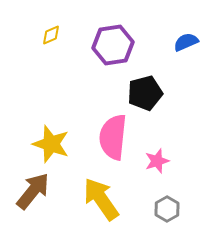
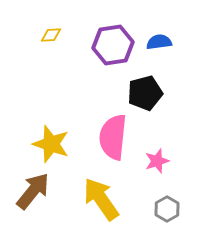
yellow diamond: rotated 20 degrees clockwise
blue semicircle: moved 27 px left; rotated 15 degrees clockwise
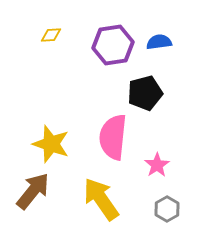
pink star: moved 4 px down; rotated 15 degrees counterclockwise
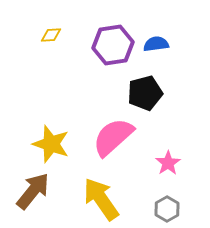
blue semicircle: moved 3 px left, 2 px down
pink semicircle: rotated 42 degrees clockwise
pink star: moved 11 px right, 2 px up
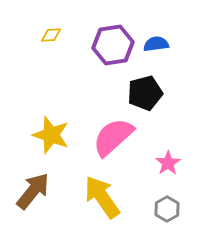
yellow star: moved 9 px up
yellow arrow: moved 1 px right, 2 px up
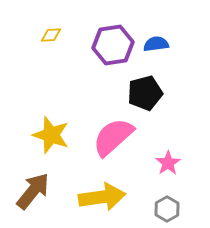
yellow arrow: rotated 117 degrees clockwise
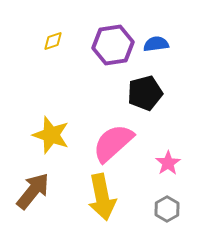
yellow diamond: moved 2 px right, 6 px down; rotated 15 degrees counterclockwise
pink semicircle: moved 6 px down
yellow arrow: rotated 87 degrees clockwise
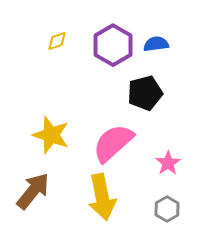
yellow diamond: moved 4 px right
purple hexagon: rotated 21 degrees counterclockwise
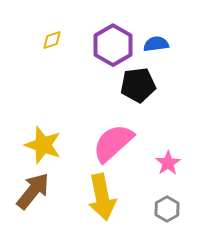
yellow diamond: moved 5 px left, 1 px up
black pentagon: moved 7 px left, 8 px up; rotated 8 degrees clockwise
yellow star: moved 8 px left, 10 px down
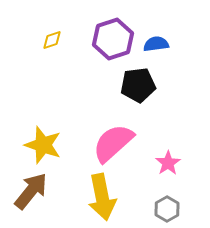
purple hexagon: moved 6 px up; rotated 12 degrees clockwise
brown arrow: moved 2 px left
